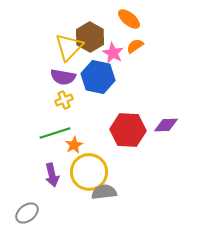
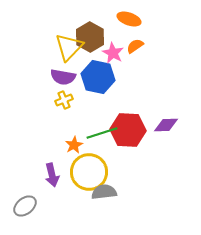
orange ellipse: rotated 20 degrees counterclockwise
green line: moved 47 px right
gray ellipse: moved 2 px left, 7 px up
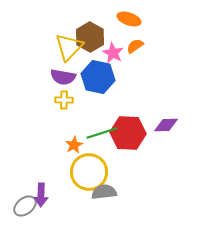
yellow cross: rotated 24 degrees clockwise
red hexagon: moved 3 px down
purple arrow: moved 11 px left, 20 px down; rotated 15 degrees clockwise
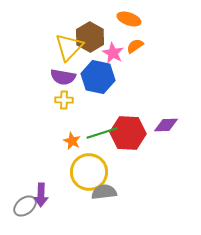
orange star: moved 2 px left, 4 px up; rotated 18 degrees counterclockwise
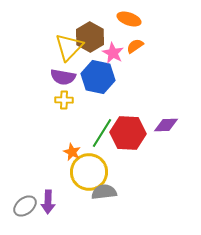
green line: rotated 40 degrees counterclockwise
orange star: moved 11 px down
purple arrow: moved 7 px right, 7 px down
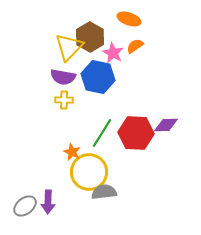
red hexagon: moved 8 px right
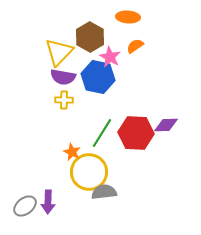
orange ellipse: moved 1 px left, 2 px up; rotated 15 degrees counterclockwise
yellow triangle: moved 10 px left, 5 px down
pink star: moved 3 px left, 4 px down
